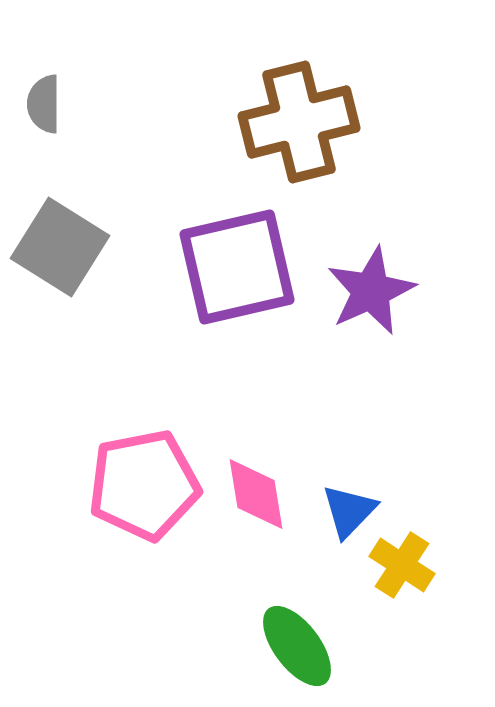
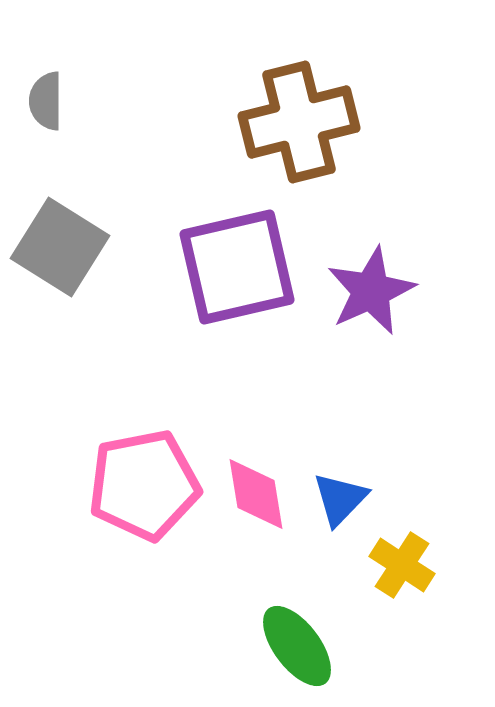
gray semicircle: moved 2 px right, 3 px up
blue triangle: moved 9 px left, 12 px up
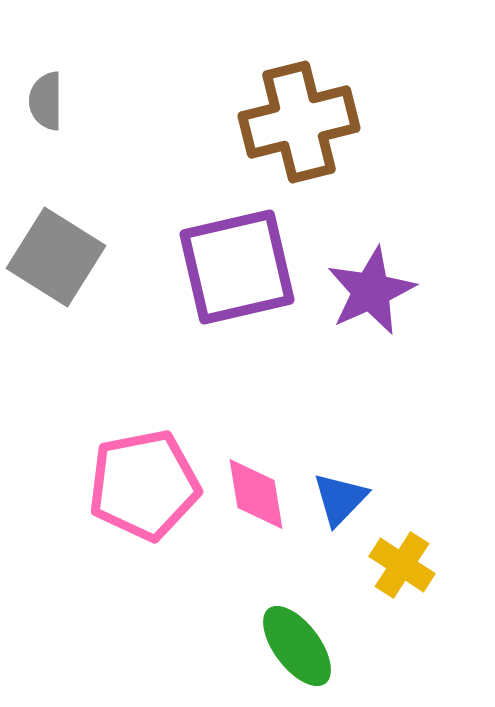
gray square: moved 4 px left, 10 px down
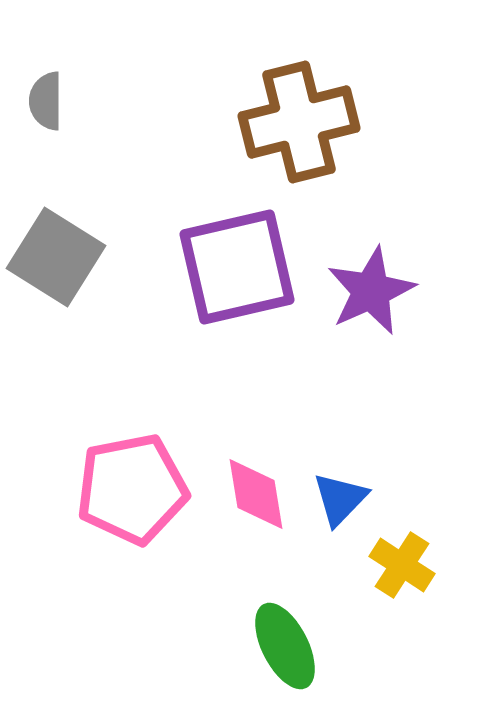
pink pentagon: moved 12 px left, 4 px down
green ellipse: moved 12 px left; rotated 10 degrees clockwise
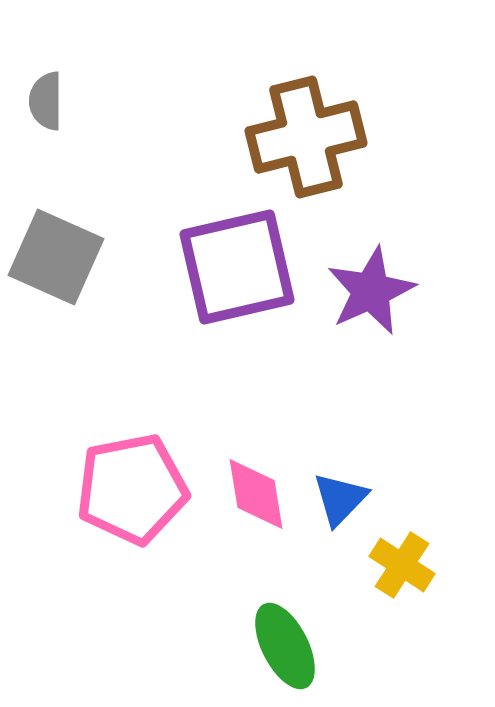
brown cross: moved 7 px right, 15 px down
gray square: rotated 8 degrees counterclockwise
